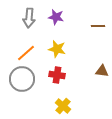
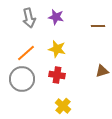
gray arrow: rotated 18 degrees counterclockwise
brown triangle: rotated 24 degrees counterclockwise
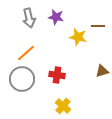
yellow star: moved 21 px right, 12 px up
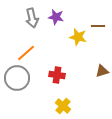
gray arrow: moved 3 px right
gray circle: moved 5 px left, 1 px up
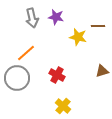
red cross: rotated 21 degrees clockwise
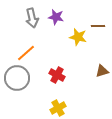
yellow cross: moved 5 px left, 2 px down; rotated 21 degrees clockwise
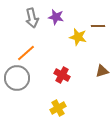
red cross: moved 5 px right
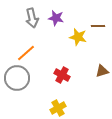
purple star: moved 1 px down
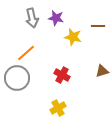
yellow star: moved 5 px left
